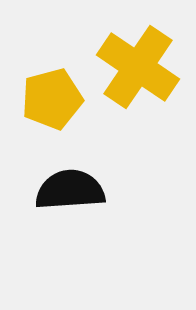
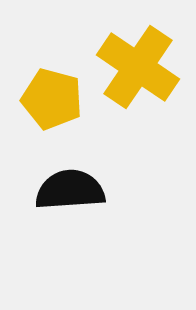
yellow pentagon: rotated 30 degrees clockwise
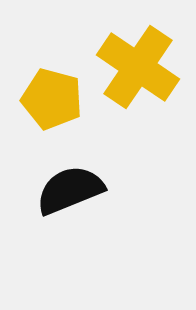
black semicircle: rotated 18 degrees counterclockwise
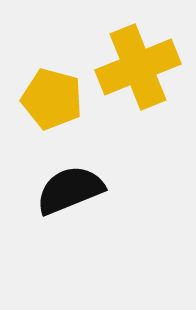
yellow cross: rotated 34 degrees clockwise
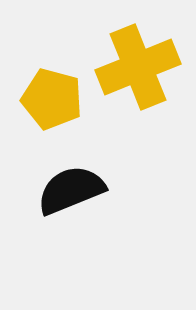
black semicircle: moved 1 px right
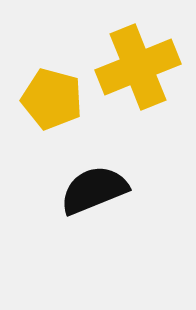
black semicircle: moved 23 px right
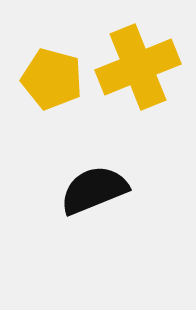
yellow pentagon: moved 20 px up
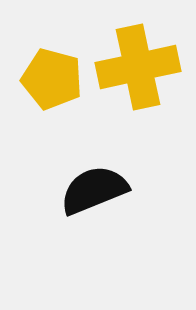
yellow cross: rotated 10 degrees clockwise
